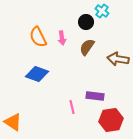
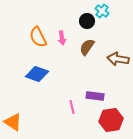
black circle: moved 1 px right, 1 px up
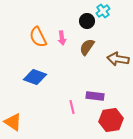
cyan cross: moved 1 px right; rotated 16 degrees clockwise
blue diamond: moved 2 px left, 3 px down
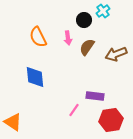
black circle: moved 3 px left, 1 px up
pink arrow: moved 6 px right
brown arrow: moved 2 px left, 5 px up; rotated 30 degrees counterclockwise
blue diamond: rotated 65 degrees clockwise
pink line: moved 2 px right, 3 px down; rotated 48 degrees clockwise
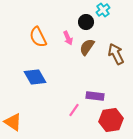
cyan cross: moved 1 px up
black circle: moved 2 px right, 2 px down
pink arrow: rotated 16 degrees counterclockwise
brown arrow: rotated 85 degrees clockwise
blue diamond: rotated 25 degrees counterclockwise
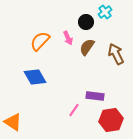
cyan cross: moved 2 px right, 2 px down
orange semicircle: moved 2 px right, 4 px down; rotated 70 degrees clockwise
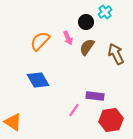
blue diamond: moved 3 px right, 3 px down
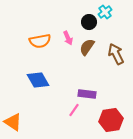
black circle: moved 3 px right
orange semicircle: rotated 145 degrees counterclockwise
purple rectangle: moved 8 px left, 2 px up
